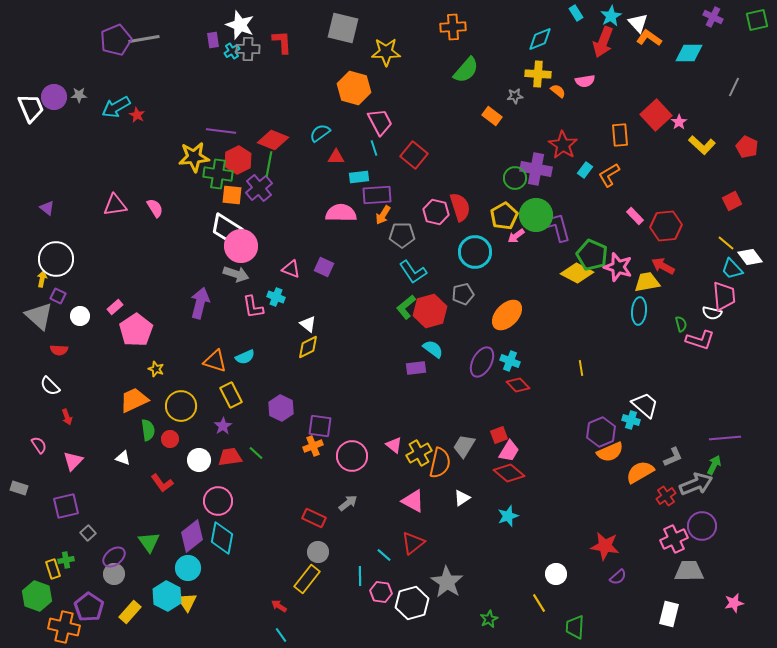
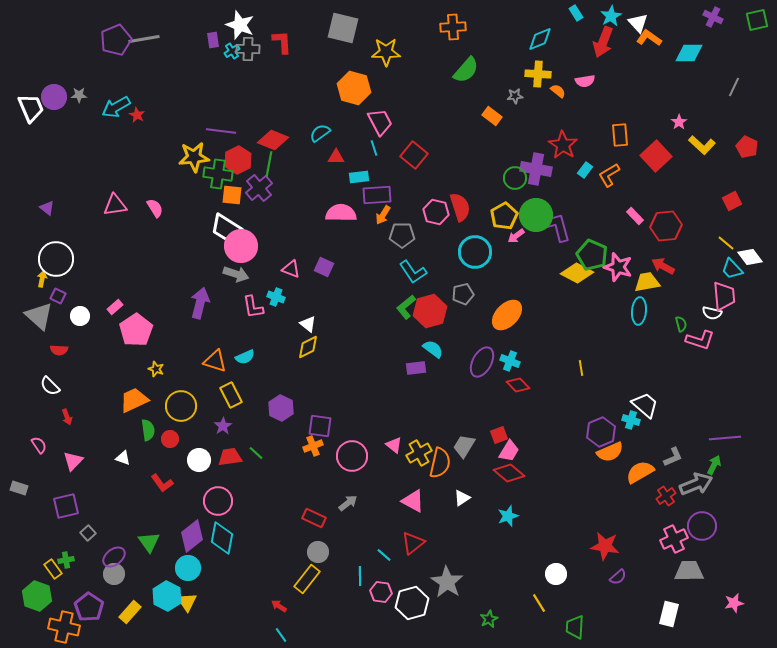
red square at (656, 115): moved 41 px down
yellow rectangle at (53, 569): rotated 18 degrees counterclockwise
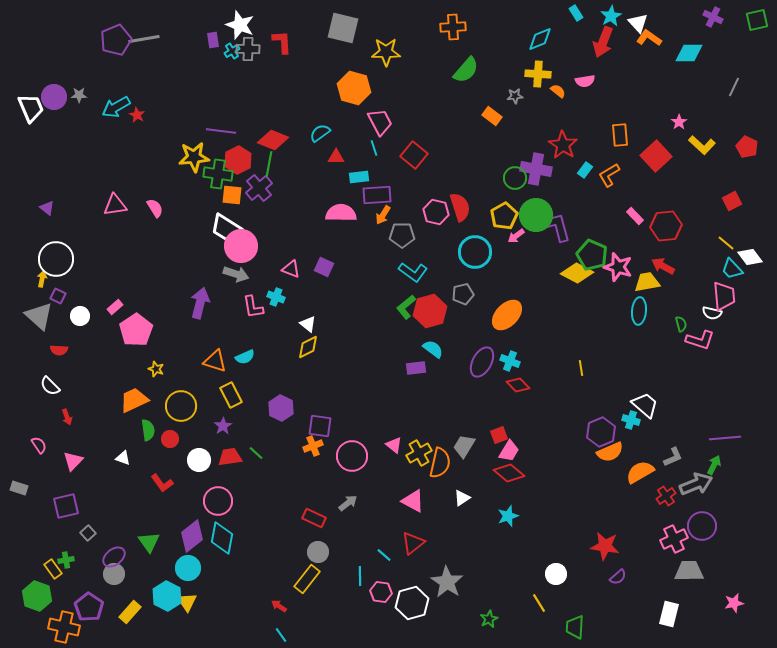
cyan L-shape at (413, 272): rotated 20 degrees counterclockwise
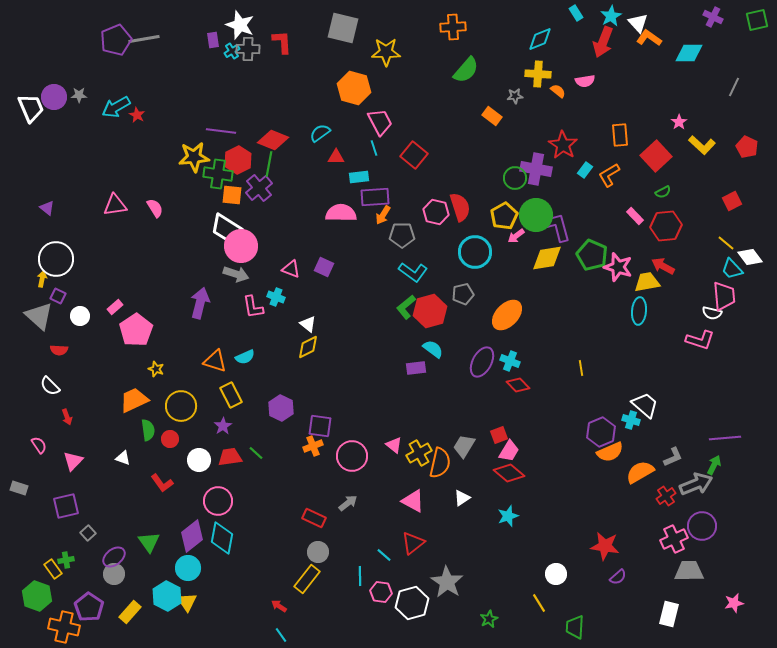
purple rectangle at (377, 195): moved 2 px left, 2 px down
yellow diamond at (577, 273): moved 30 px left, 15 px up; rotated 36 degrees counterclockwise
green semicircle at (681, 324): moved 18 px left, 132 px up; rotated 77 degrees clockwise
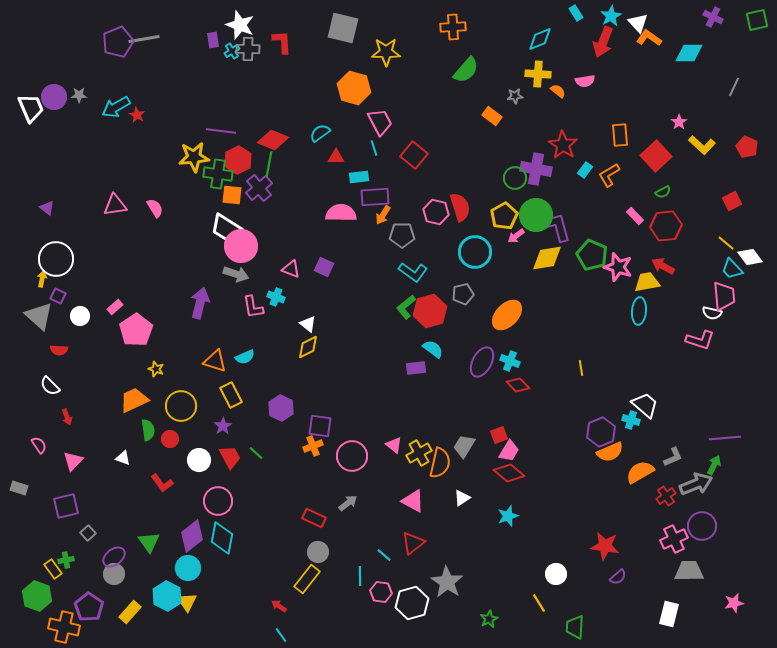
purple pentagon at (116, 40): moved 2 px right, 2 px down
red trapezoid at (230, 457): rotated 70 degrees clockwise
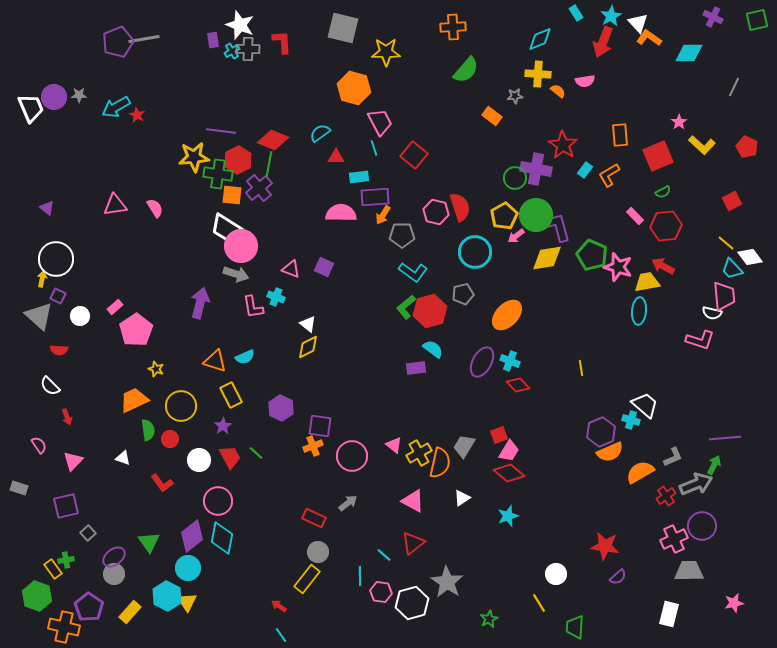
red square at (656, 156): moved 2 px right; rotated 20 degrees clockwise
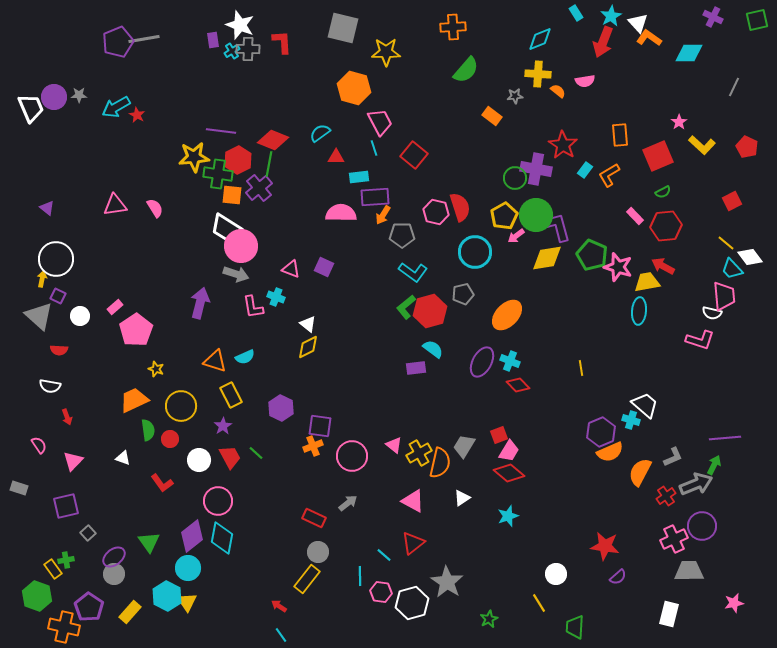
white semicircle at (50, 386): rotated 35 degrees counterclockwise
orange semicircle at (640, 472): rotated 32 degrees counterclockwise
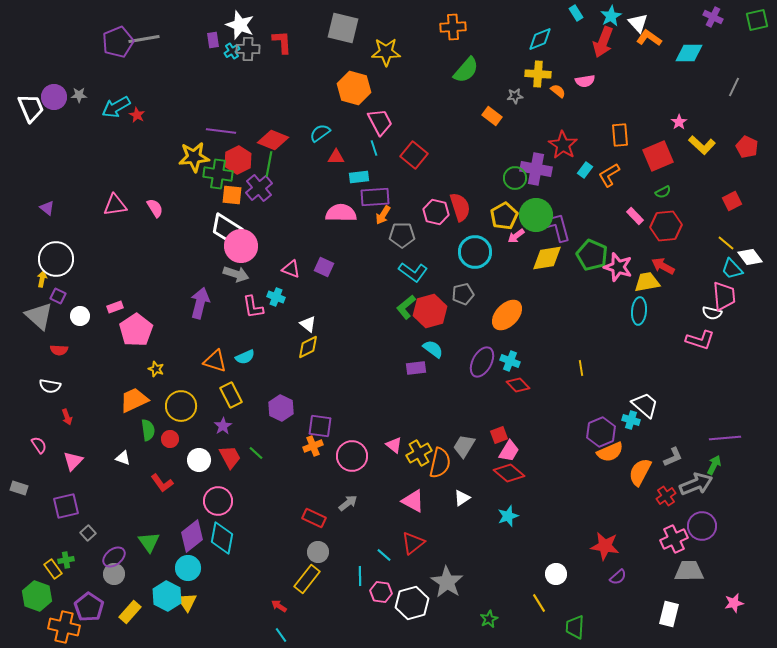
pink rectangle at (115, 307): rotated 21 degrees clockwise
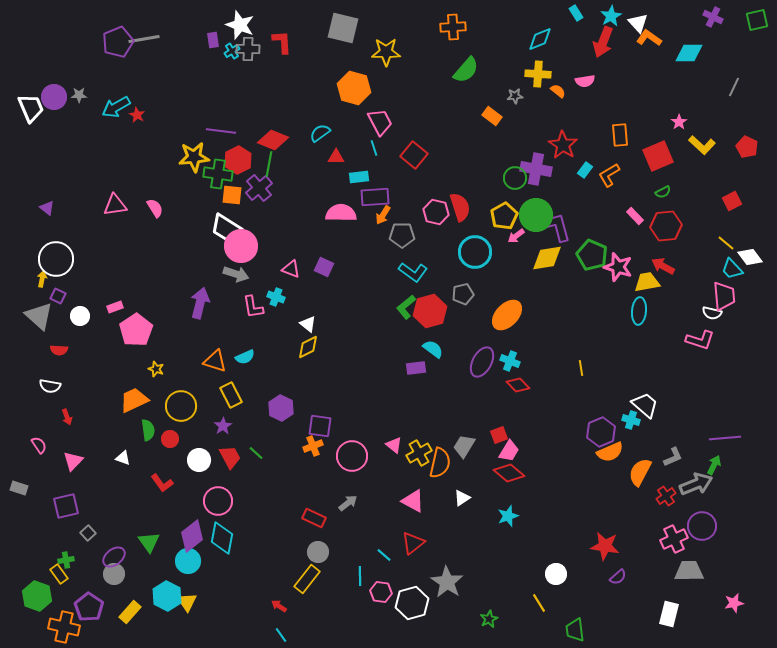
cyan circle at (188, 568): moved 7 px up
yellow rectangle at (53, 569): moved 6 px right, 5 px down
green trapezoid at (575, 627): moved 3 px down; rotated 10 degrees counterclockwise
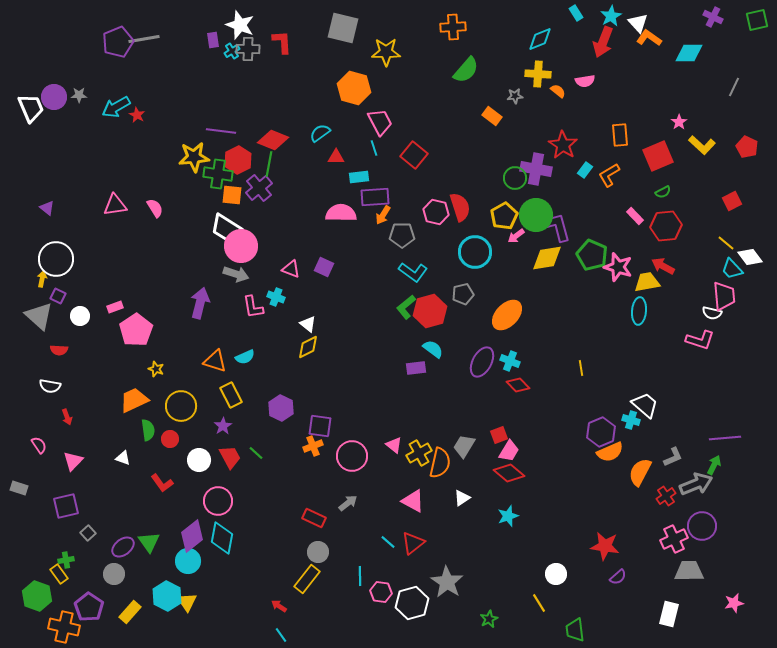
cyan line at (384, 555): moved 4 px right, 13 px up
purple ellipse at (114, 557): moved 9 px right, 10 px up
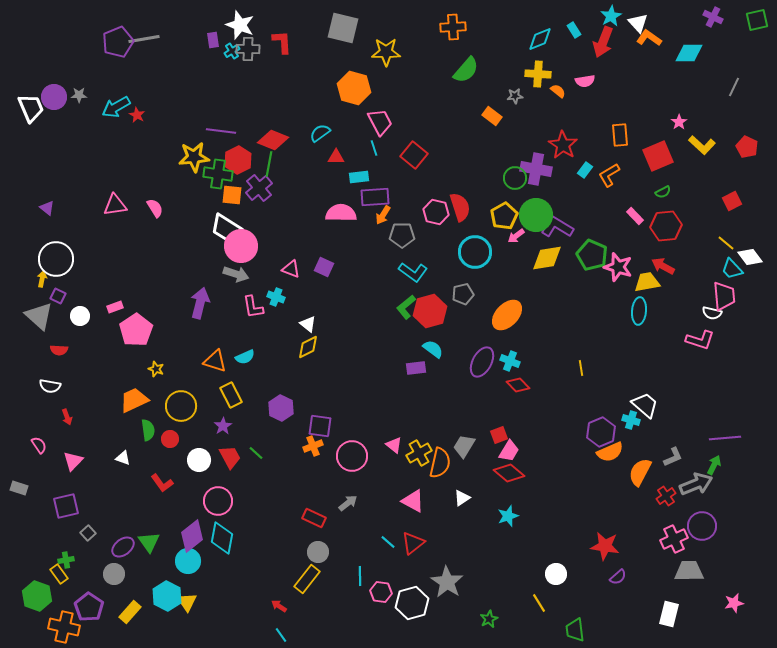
cyan rectangle at (576, 13): moved 2 px left, 17 px down
purple L-shape at (557, 227): rotated 44 degrees counterclockwise
